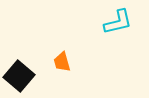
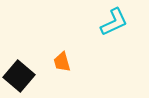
cyan L-shape: moved 4 px left; rotated 12 degrees counterclockwise
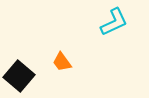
orange trapezoid: rotated 20 degrees counterclockwise
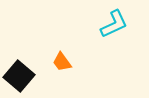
cyan L-shape: moved 2 px down
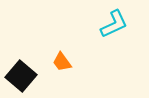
black square: moved 2 px right
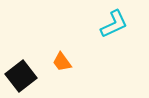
black square: rotated 12 degrees clockwise
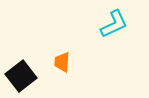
orange trapezoid: rotated 40 degrees clockwise
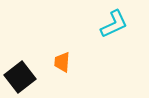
black square: moved 1 px left, 1 px down
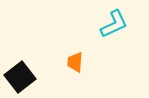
orange trapezoid: moved 13 px right
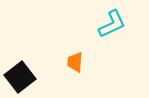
cyan L-shape: moved 2 px left
